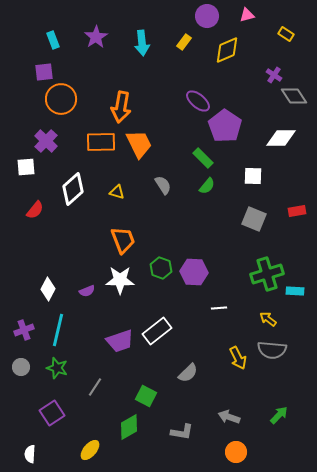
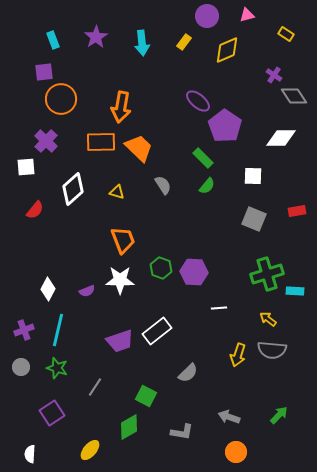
orange trapezoid at (139, 144): moved 4 px down; rotated 20 degrees counterclockwise
yellow arrow at (238, 358): moved 3 px up; rotated 45 degrees clockwise
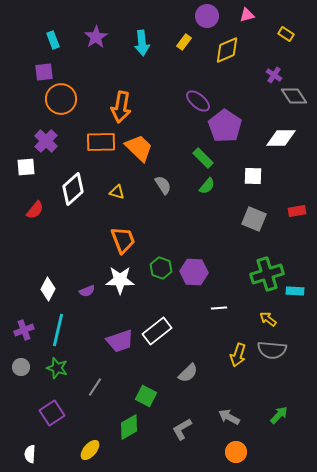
gray arrow at (229, 417): rotated 10 degrees clockwise
gray L-shape at (182, 432): moved 3 px up; rotated 140 degrees clockwise
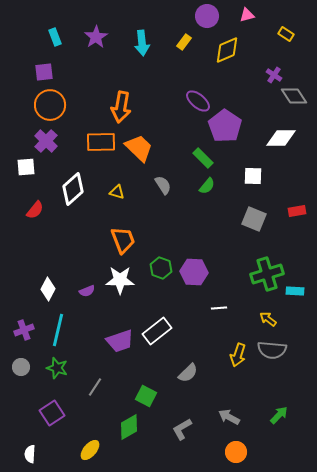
cyan rectangle at (53, 40): moved 2 px right, 3 px up
orange circle at (61, 99): moved 11 px left, 6 px down
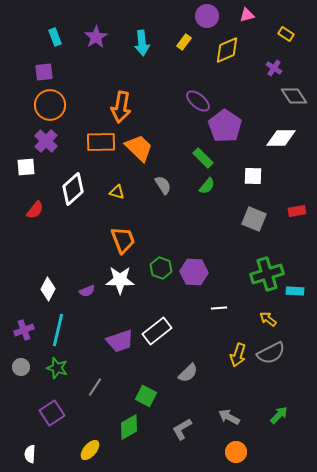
purple cross at (274, 75): moved 7 px up
gray semicircle at (272, 350): moved 1 px left, 3 px down; rotated 32 degrees counterclockwise
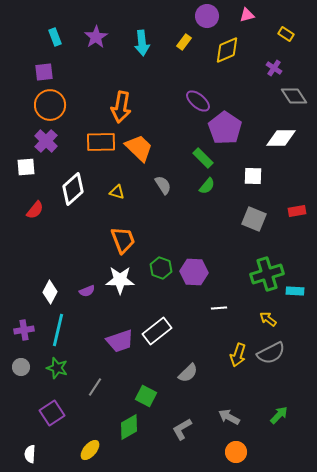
purple pentagon at (225, 126): moved 2 px down
white diamond at (48, 289): moved 2 px right, 3 px down
purple cross at (24, 330): rotated 12 degrees clockwise
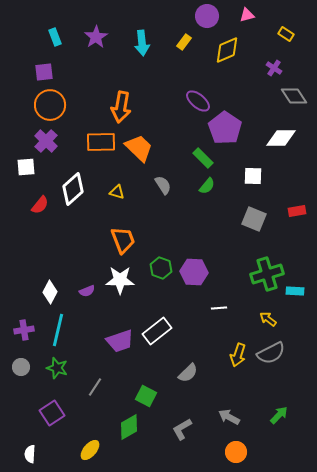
red semicircle at (35, 210): moved 5 px right, 5 px up
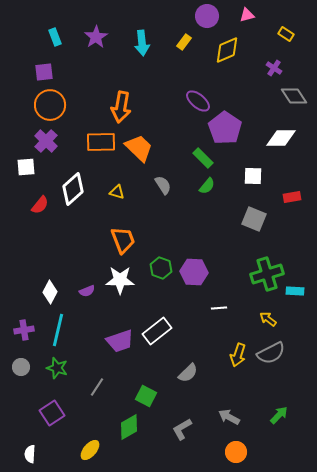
red rectangle at (297, 211): moved 5 px left, 14 px up
gray line at (95, 387): moved 2 px right
